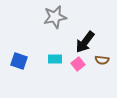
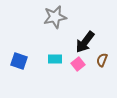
brown semicircle: rotated 104 degrees clockwise
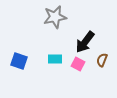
pink square: rotated 24 degrees counterclockwise
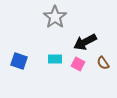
gray star: rotated 25 degrees counterclockwise
black arrow: rotated 25 degrees clockwise
brown semicircle: moved 1 px right, 3 px down; rotated 56 degrees counterclockwise
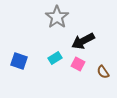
gray star: moved 2 px right
black arrow: moved 2 px left, 1 px up
cyan rectangle: moved 1 px up; rotated 32 degrees counterclockwise
brown semicircle: moved 9 px down
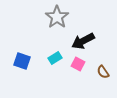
blue square: moved 3 px right
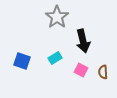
black arrow: rotated 75 degrees counterclockwise
pink square: moved 3 px right, 6 px down
brown semicircle: rotated 32 degrees clockwise
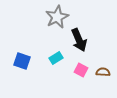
gray star: rotated 10 degrees clockwise
black arrow: moved 4 px left, 1 px up; rotated 10 degrees counterclockwise
cyan rectangle: moved 1 px right
brown semicircle: rotated 96 degrees clockwise
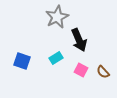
brown semicircle: rotated 136 degrees counterclockwise
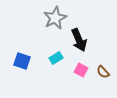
gray star: moved 2 px left, 1 px down
